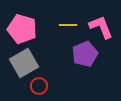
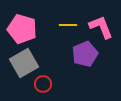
red circle: moved 4 px right, 2 px up
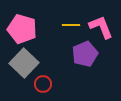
yellow line: moved 3 px right
gray square: rotated 16 degrees counterclockwise
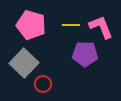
pink pentagon: moved 9 px right, 4 px up
purple pentagon: rotated 25 degrees clockwise
